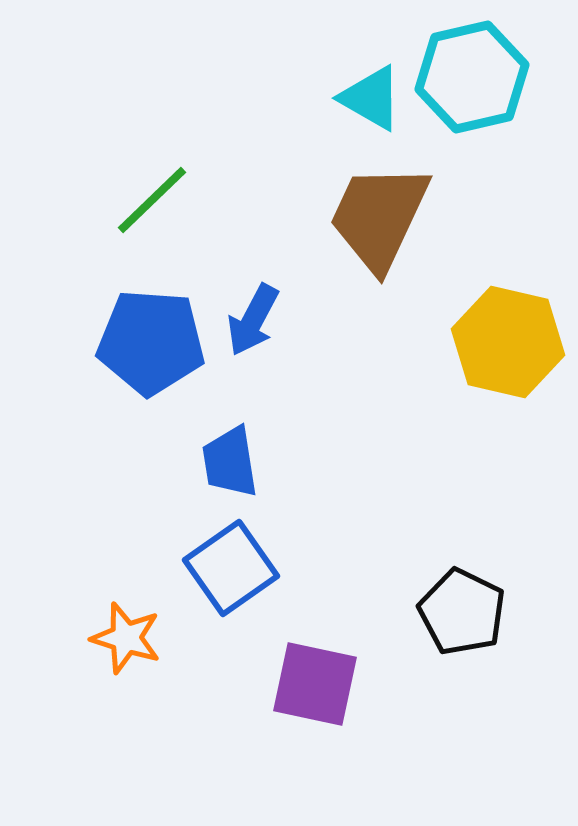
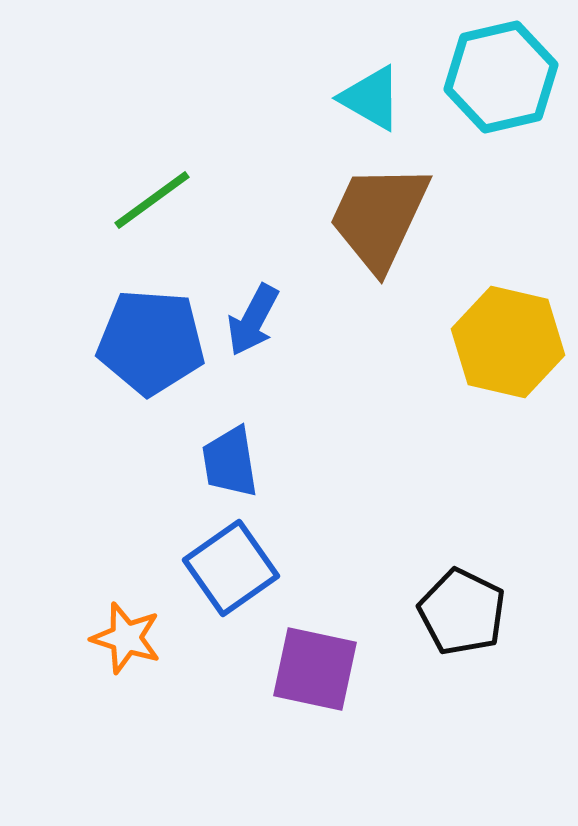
cyan hexagon: moved 29 px right
green line: rotated 8 degrees clockwise
purple square: moved 15 px up
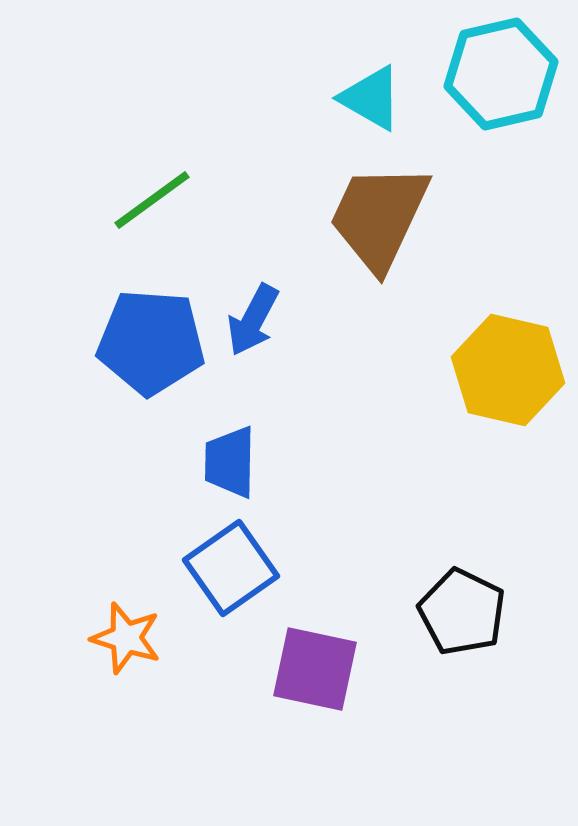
cyan hexagon: moved 3 px up
yellow hexagon: moved 28 px down
blue trapezoid: rotated 10 degrees clockwise
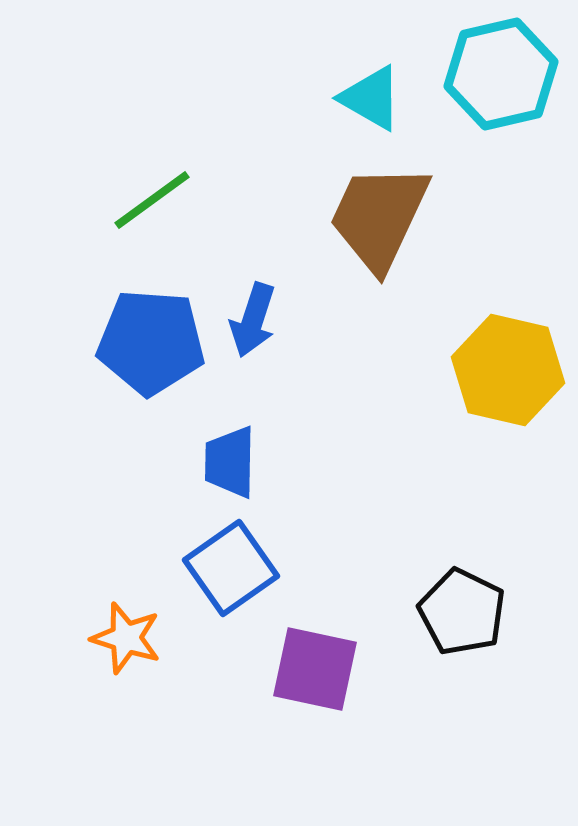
blue arrow: rotated 10 degrees counterclockwise
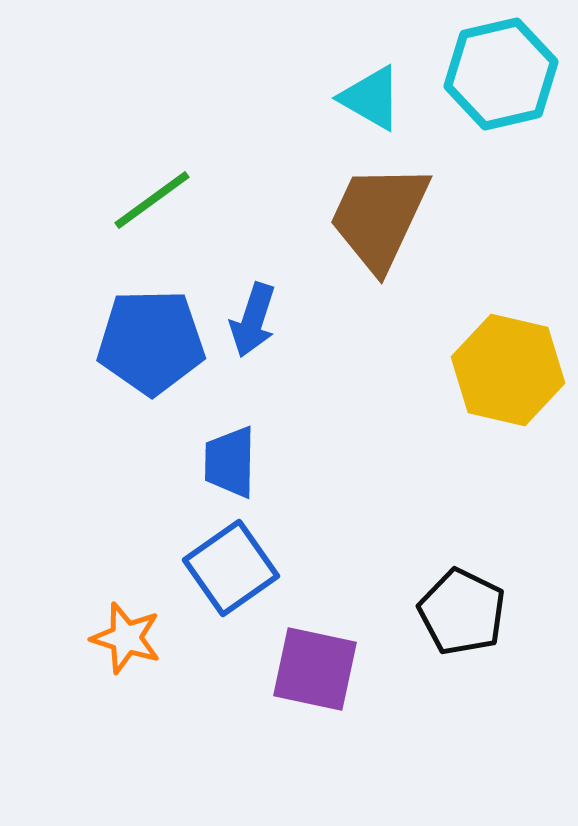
blue pentagon: rotated 5 degrees counterclockwise
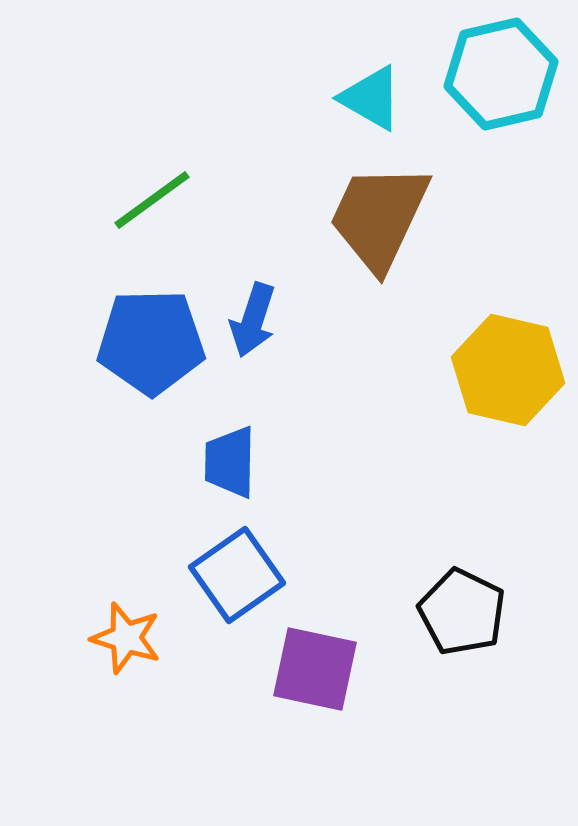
blue square: moved 6 px right, 7 px down
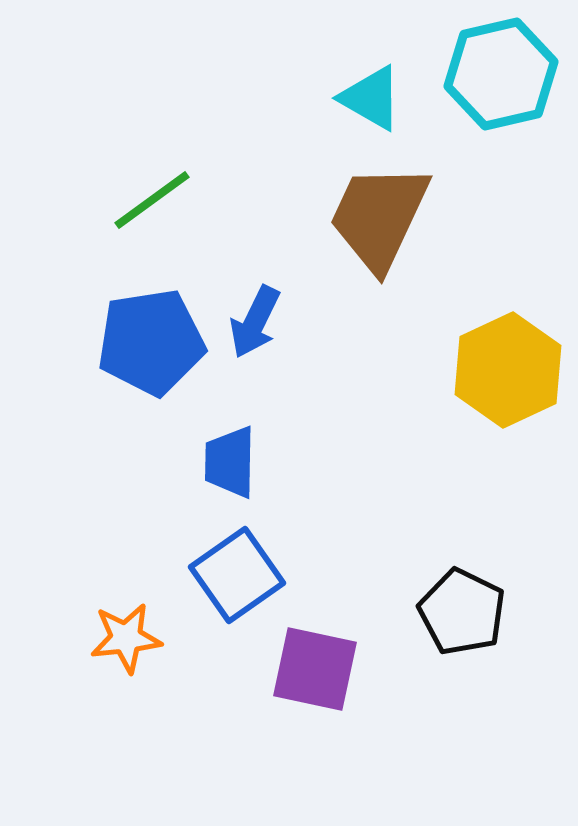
blue arrow: moved 2 px right, 2 px down; rotated 8 degrees clockwise
blue pentagon: rotated 8 degrees counterclockwise
yellow hexagon: rotated 22 degrees clockwise
orange star: rotated 24 degrees counterclockwise
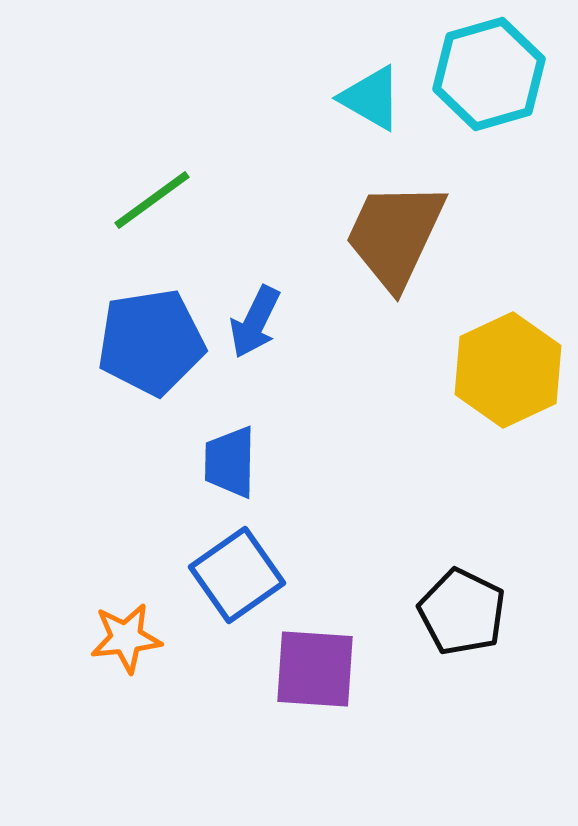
cyan hexagon: moved 12 px left; rotated 3 degrees counterclockwise
brown trapezoid: moved 16 px right, 18 px down
purple square: rotated 8 degrees counterclockwise
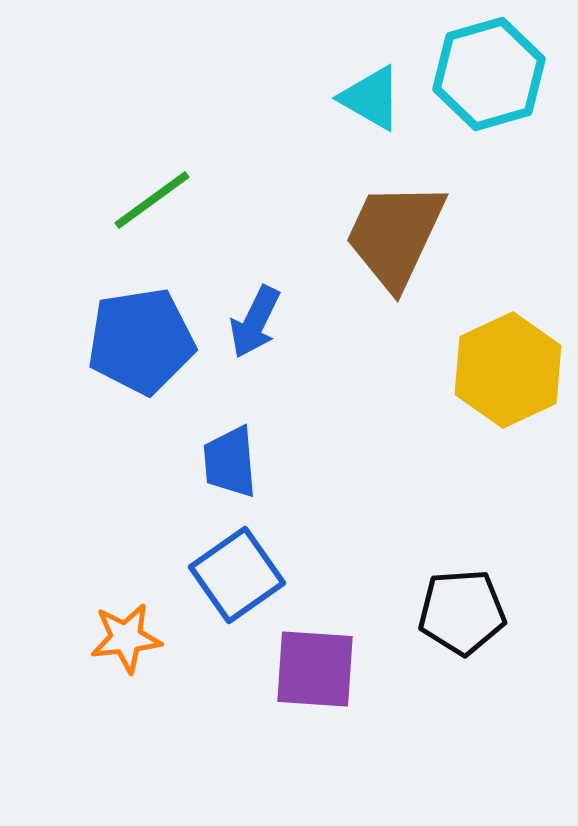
blue pentagon: moved 10 px left, 1 px up
blue trapezoid: rotated 6 degrees counterclockwise
black pentagon: rotated 30 degrees counterclockwise
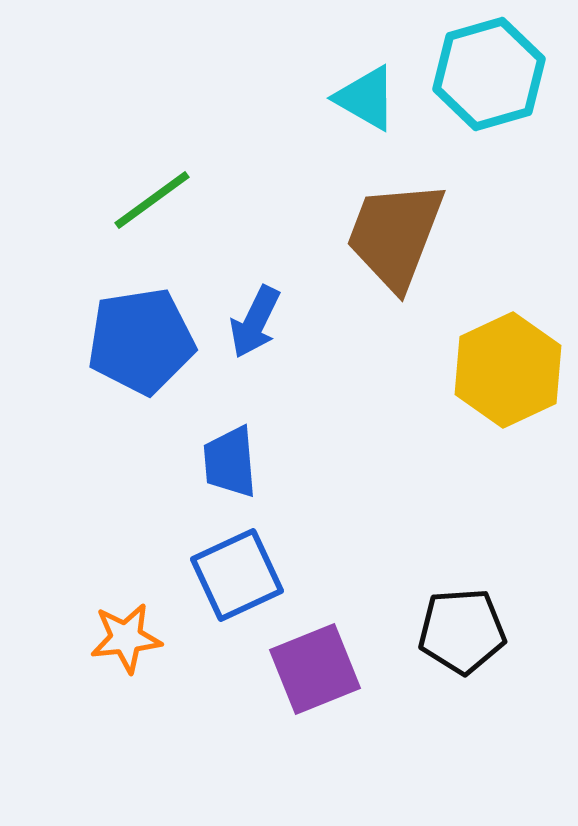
cyan triangle: moved 5 px left
brown trapezoid: rotated 4 degrees counterclockwise
blue square: rotated 10 degrees clockwise
black pentagon: moved 19 px down
purple square: rotated 26 degrees counterclockwise
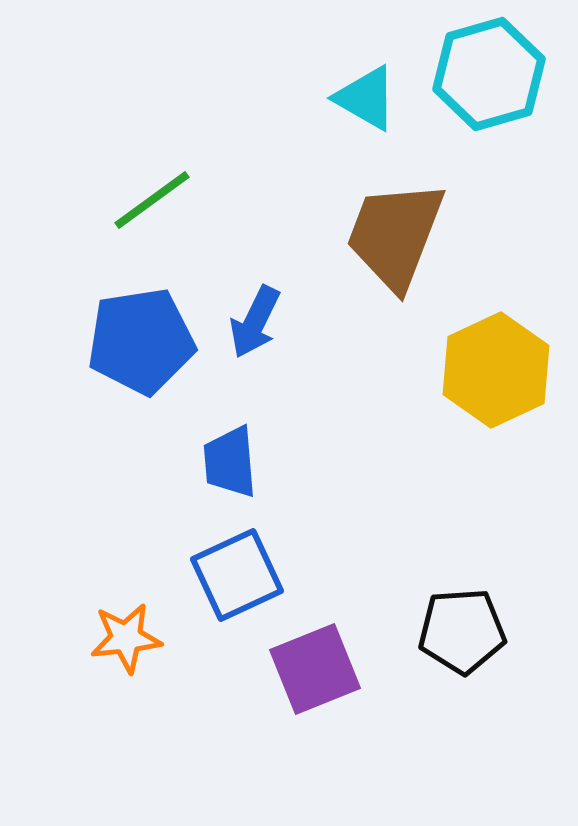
yellow hexagon: moved 12 px left
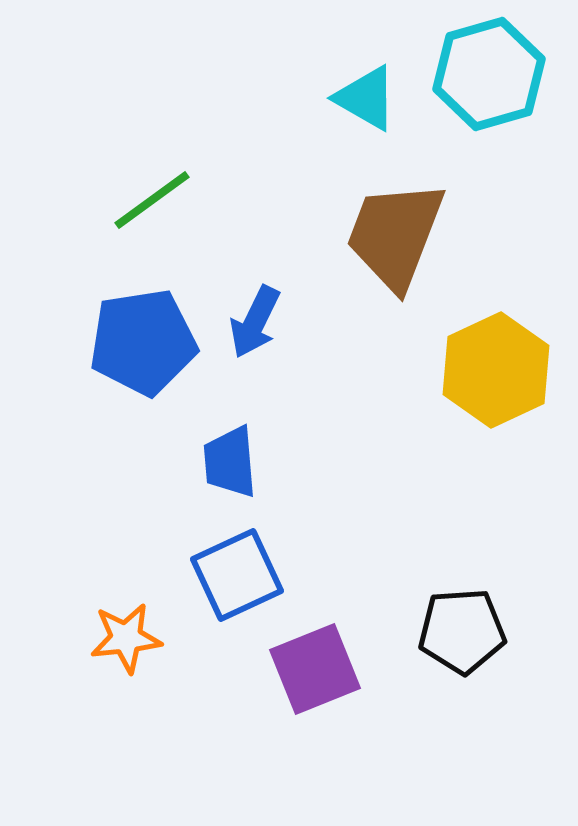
blue pentagon: moved 2 px right, 1 px down
